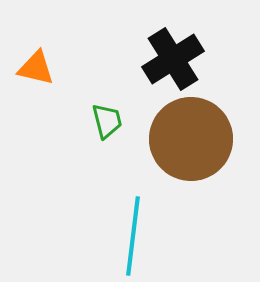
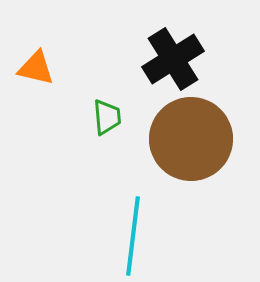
green trapezoid: moved 4 px up; rotated 9 degrees clockwise
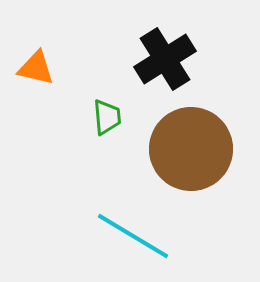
black cross: moved 8 px left
brown circle: moved 10 px down
cyan line: rotated 66 degrees counterclockwise
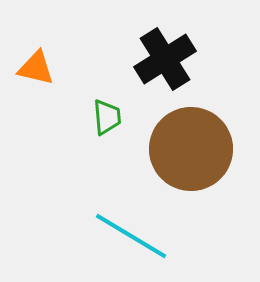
cyan line: moved 2 px left
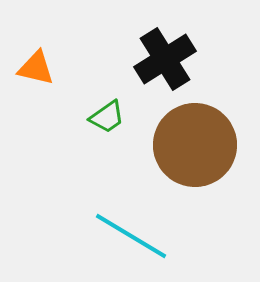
green trapezoid: rotated 60 degrees clockwise
brown circle: moved 4 px right, 4 px up
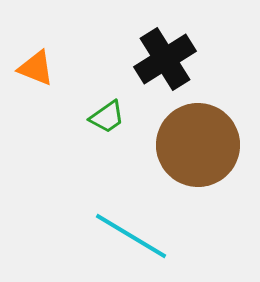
orange triangle: rotated 9 degrees clockwise
brown circle: moved 3 px right
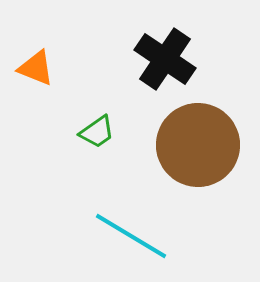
black cross: rotated 24 degrees counterclockwise
green trapezoid: moved 10 px left, 15 px down
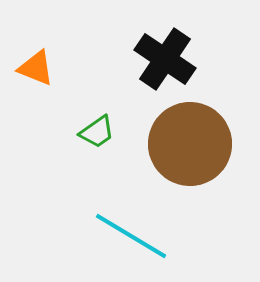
brown circle: moved 8 px left, 1 px up
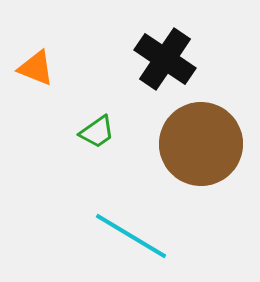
brown circle: moved 11 px right
